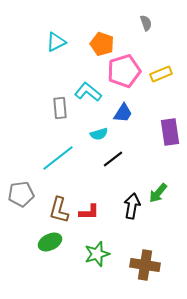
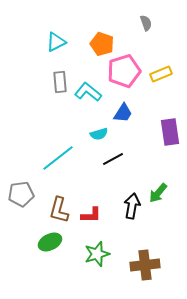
gray rectangle: moved 26 px up
black line: rotated 10 degrees clockwise
red L-shape: moved 2 px right, 3 px down
brown cross: rotated 16 degrees counterclockwise
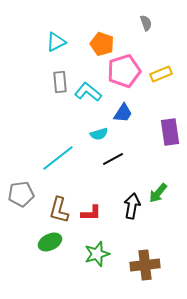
red L-shape: moved 2 px up
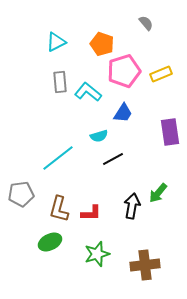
gray semicircle: rotated 21 degrees counterclockwise
cyan semicircle: moved 2 px down
brown L-shape: moved 1 px up
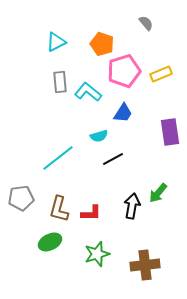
gray pentagon: moved 4 px down
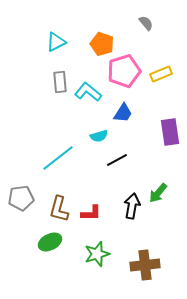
black line: moved 4 px right, 1 px down
